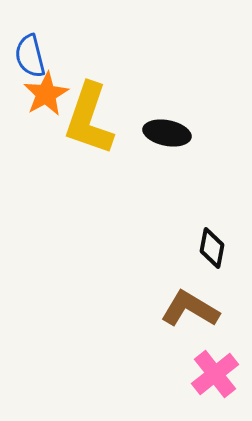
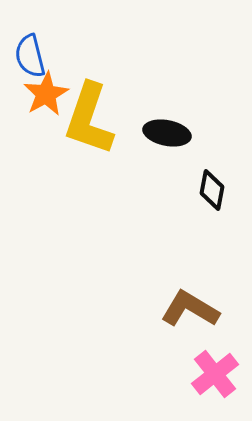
black diamond: moved 58 px up
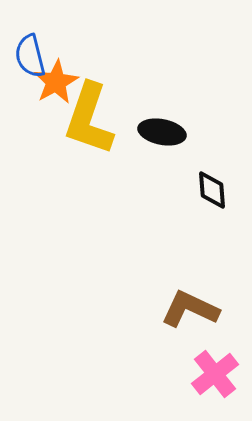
orange star: moved 10 px right, 12 px up
black ellipse: moved 5 px left, 1 px up
black diamond: rotated 15 degrees counterclockwise
brown L-shape: rotated 6 degrees counterclockwise
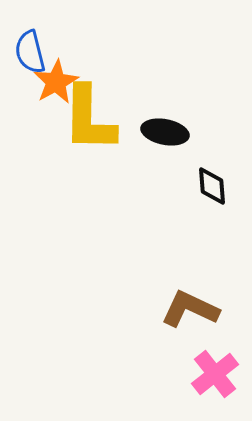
blue semicircle: moved 4 px up
yellow L-shape: rotated 18 degrees counterclockwise
black ellipse: moved 3 px right
black diamond: moved 4 px up
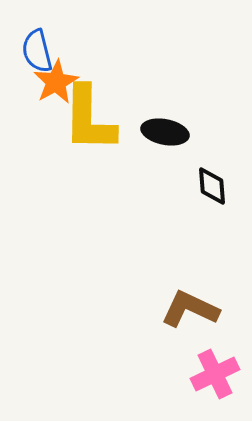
blue semicircle: moved 7 px right, 1 px up
pink cross: rotated 12 degrees clockwise
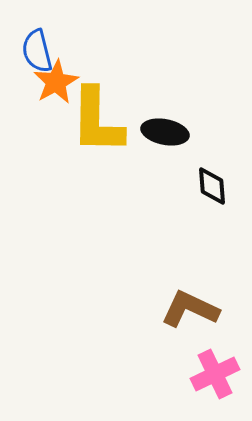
yellow L-shape: moved 8 px right, 2 px down
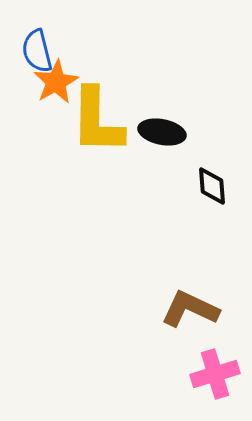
black ellipse: moved 3 px left
pink cross: rotated 9 degrees clockwise
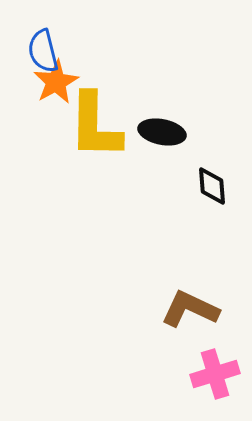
blue semicircle: moved 6 px right
yellow L-shape: moved 2 px left, 5 px down
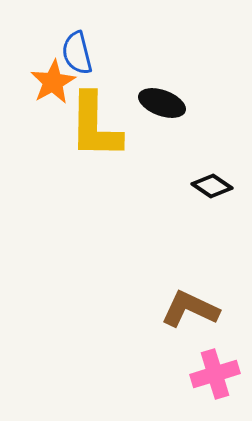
blue semicircle: moved 34 px right, 2 px down
orange star: moved 3 px left
black ellipse: moved 29 px up; rotated 9 degrees clockwise
black diamond: rotated 51 degrees counterclockwise
